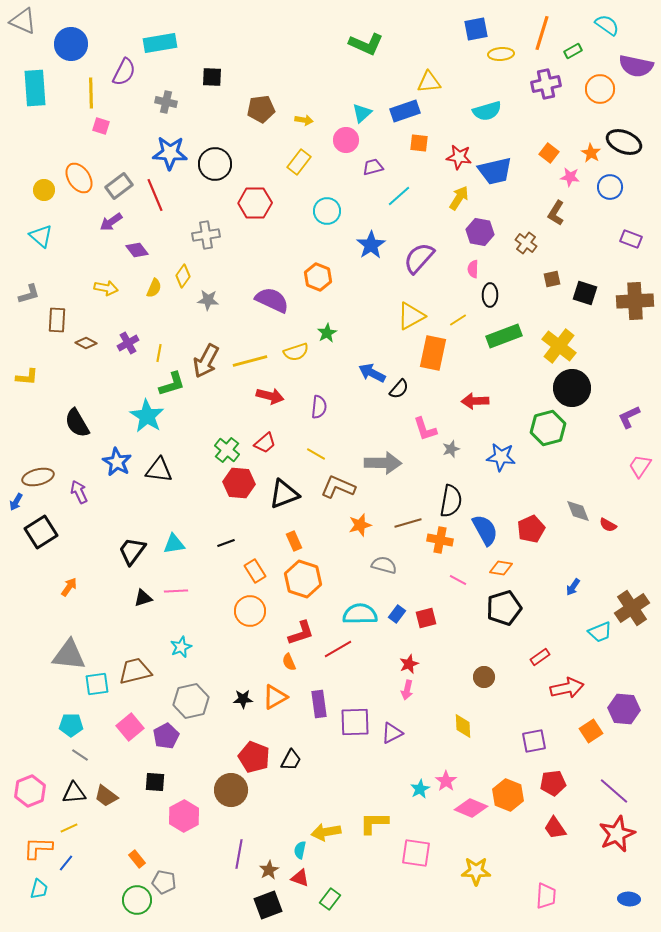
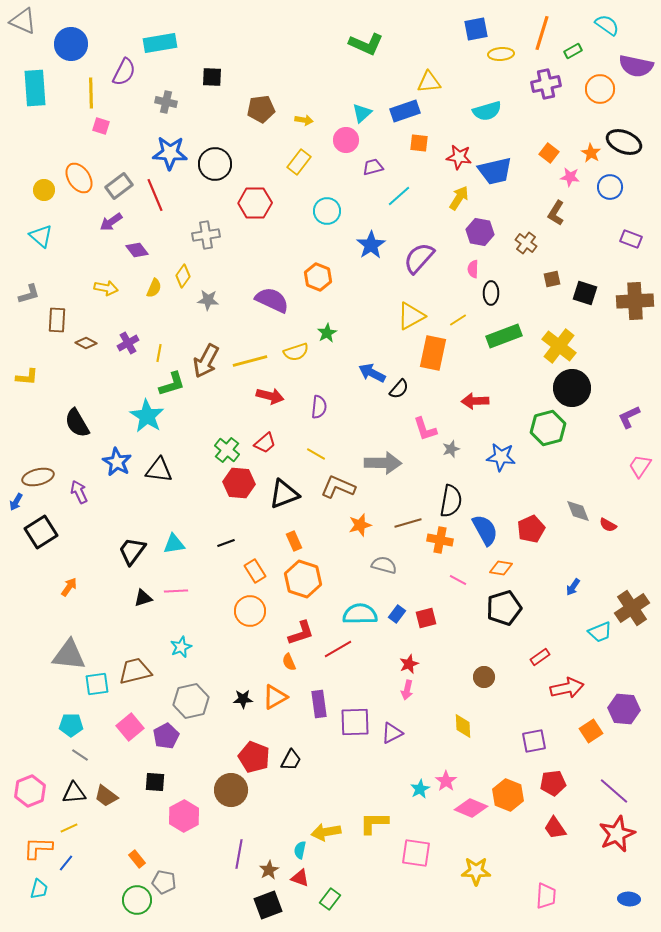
black ellipse at (490, 295): moved 1 px right, 2 px up
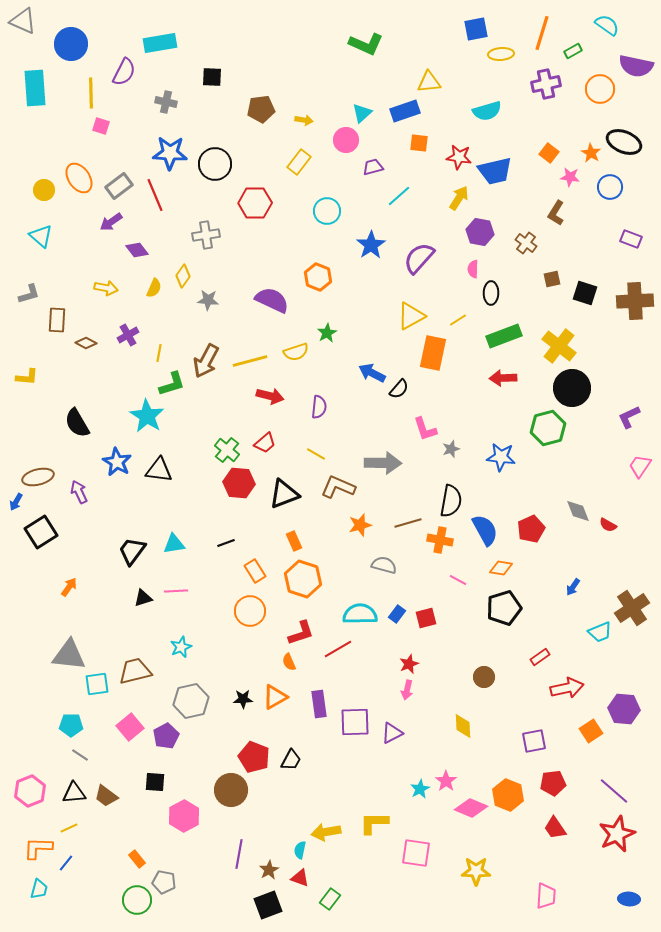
purple cross at (128, 343): moved 8 px up
red arrow at (475, 401): moved 28 px right, 23 px up
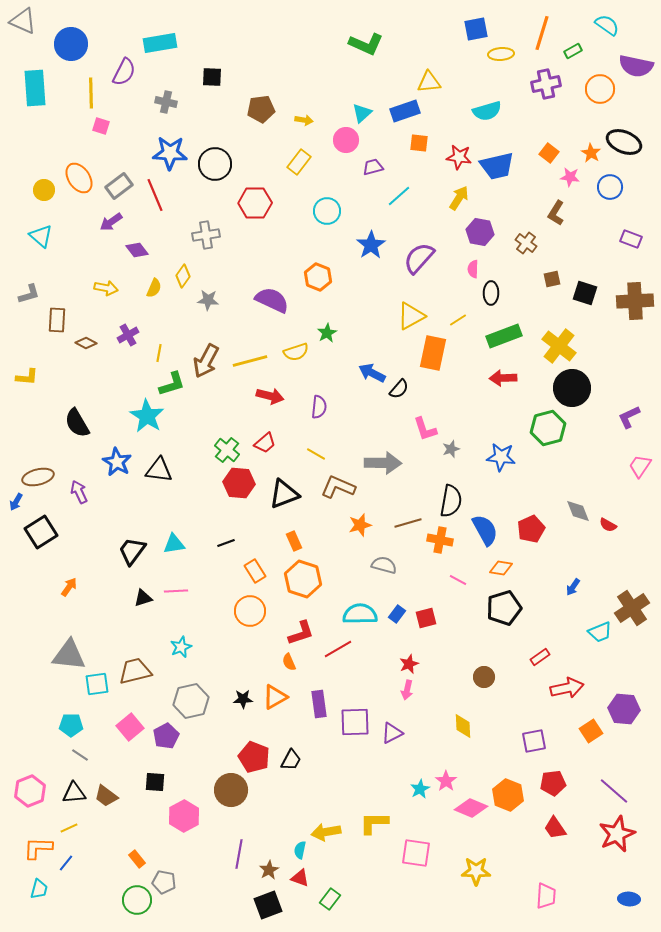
blue trapezoid at (495, 171): moved 2 px right, 5 px up
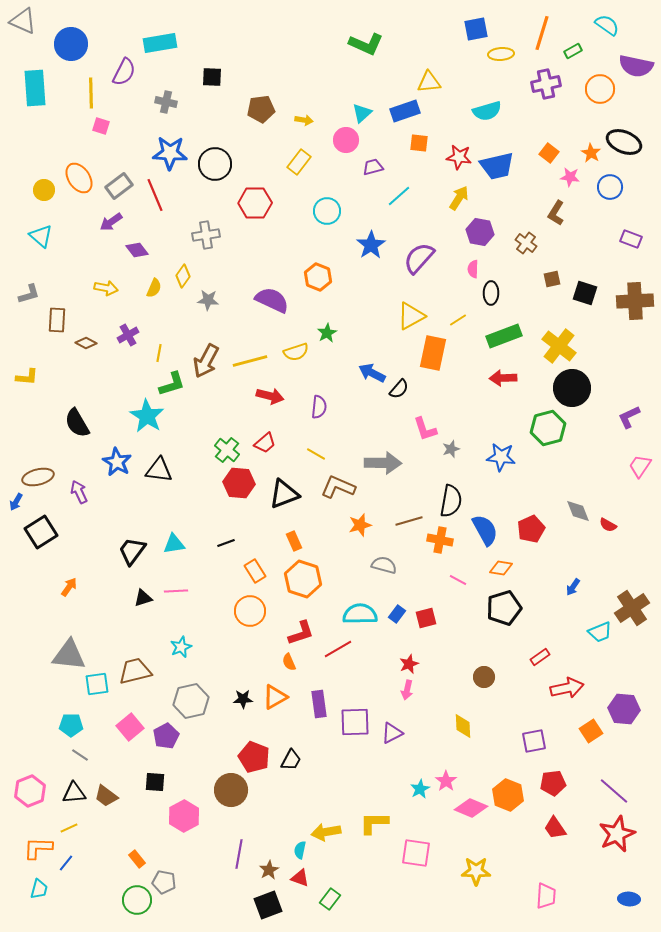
brown line at (408, 523): moved 1 px right, 2 px up
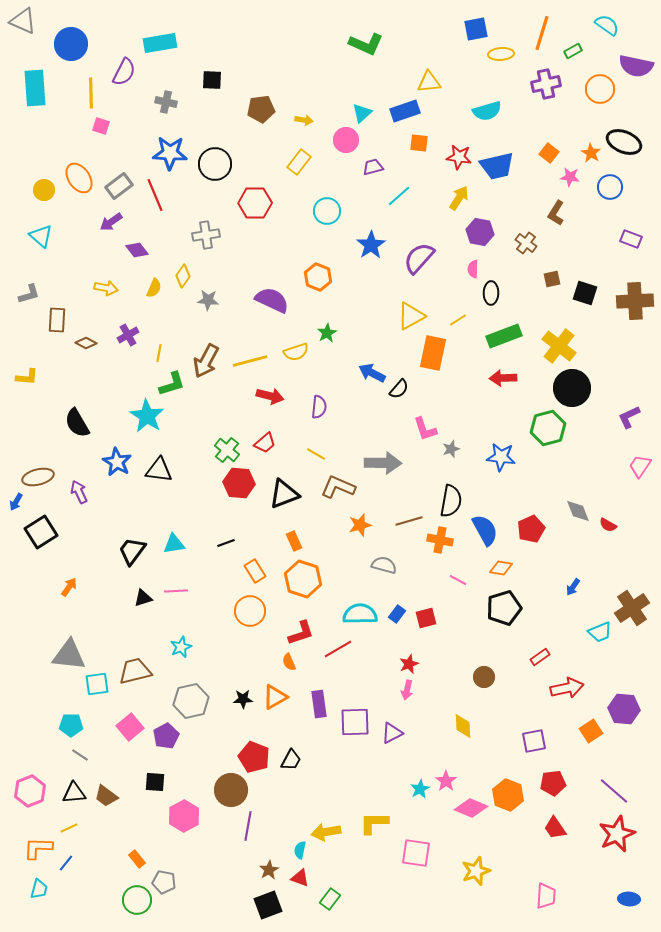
black square at (212, 77): moved 3 px down
purple line at (239, 854): moved 9 px right, 28 px up
yellow star at (476, 871): rotated 20 degrees counterclockwise
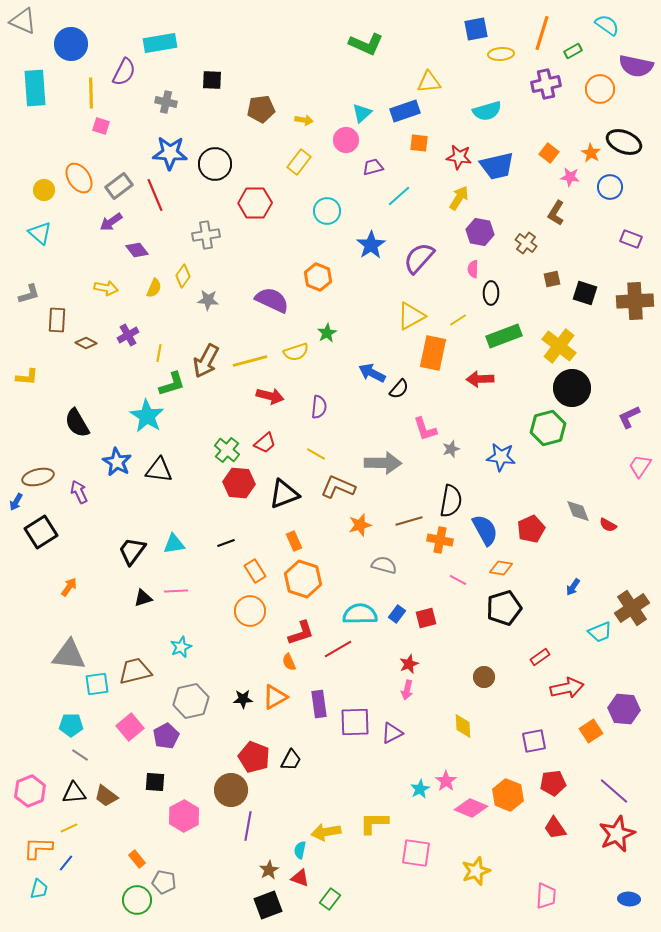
cyan triangle at (41, 236): moved 1 px left, 3 px up
red arrow at (503, 378): moved 23 px left, 1 px down
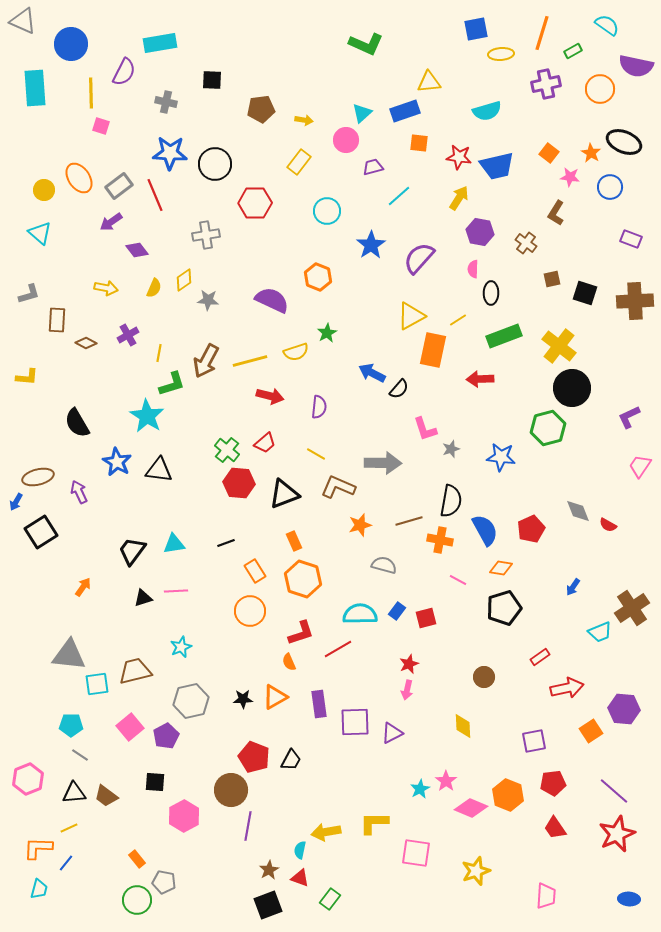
yellow diamond at (183, 276): moved 1 px right, 4 px down; rotated 20 degrees clockwise
orange rectangle at (433, 353): moved 3 px up
orange arrow at (69, 587): moved 14 px right
blue rectangle at (397, 614): moved 3 px up
pink hexagon at (30, 791): moved 2 px left, 12 px up
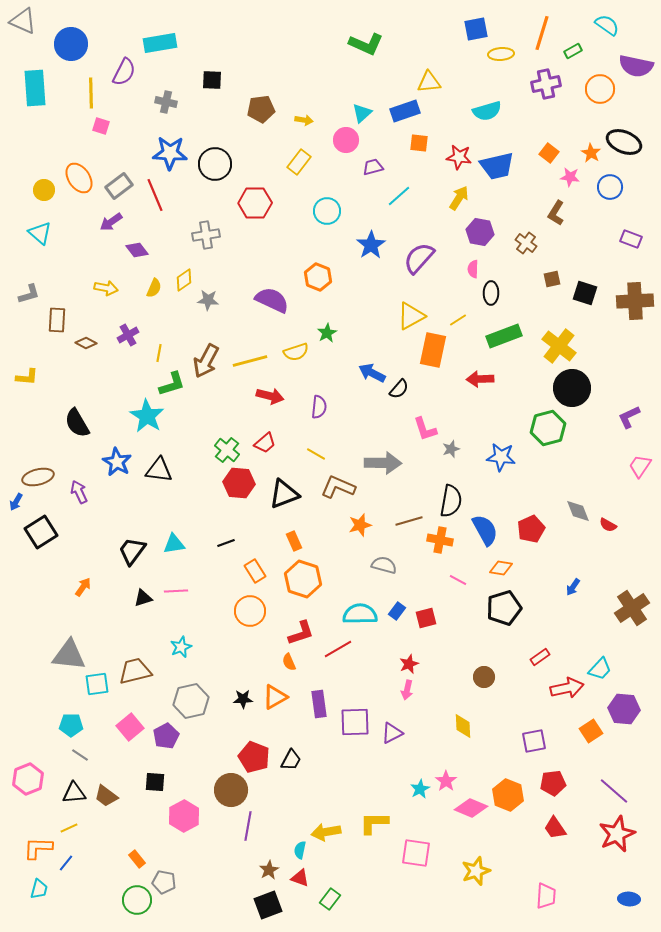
cyan trapezoid at (600, 632): moved 37 px down; rotated 25 degrees counterclockwise
